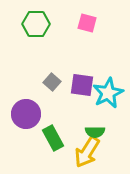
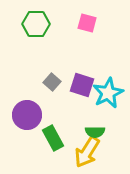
purple square: rotated 10 degrees clockwise
purple circle: moved 1 px right, 1 px down
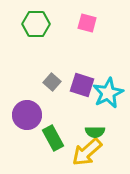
yellow arrow: rotated 16 degrees clockwise
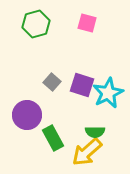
green hexagon: rotated 16 degrees counterclockwise
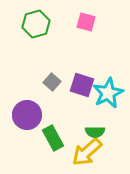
pink square: moved 1 px left, 1 px up
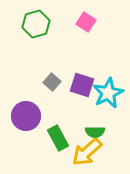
pink square: rotated 18 degrees clockwise
purple circle: moved 1 px left, 1 px down
green rectangle: moved 5 px right
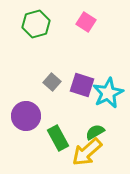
green semicircle: rotated 150 degrees clockwise
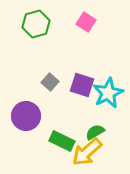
gray square: moved 2 px left
green rectangle: moved 4 px right, 3 px down; rotated 35 degrees counterclockwise
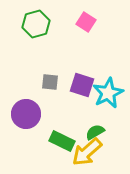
gray square: rotated 36 degrees counterclockwise
purple circle: moved 2 px up
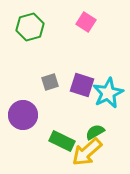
green hexagon: moved 6 px left, 3 px down
gray square: rotated 24 degrees counterclockwise
purple circle: moved 3 px left, 1 px down
